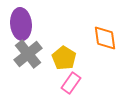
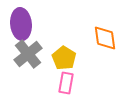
pink rectangle: moved 5 px left; rotated 25 degrees counterclockwise
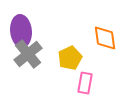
purple ellipse: moved 7 px down
yellow pentagon: moved 6 px right; rotated 15 degrees clockwise
pink rectangle: moved 19 px right
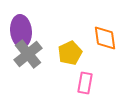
yellow pentagon: moved 5 px up
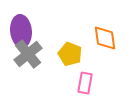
yellow pentagon: moved 1 px down; rotated 25 degrees counterclockwise
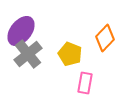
purple ellipse: rotated 44 degrees clockwise
orange diamond: rotated 52 degrees clockwise
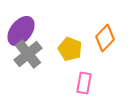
yellow pentagon: moved 5 px up
pink rectangle: moved 1 px left
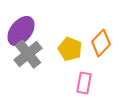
orange diamond: moved 4 px left, 5 px down
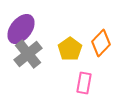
purple ellipse: moved 2 px up
yellow pentagon: rotated 15 degrees clockwise
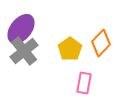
gray cross: moved 4 px left, 3 px up
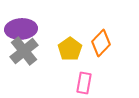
purple ellipse: rotated 48 degrees clockwise
